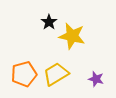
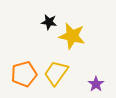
black star: rotated 28 degrees counterclockwise
yellow trapezoid: moved 1 px up; rotated 24 degrees counterclockwise
purple star: moved 5 px down; rotated 21 degrees clockwise
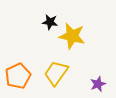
black star: moved 1 px right
orange pentagon: moved 6 px left, 2 px down; rotated 10 degrees counterclockwise
purple star: moved 2 px right; rotated 14 degrees clockwise
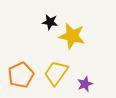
orange pentagon: moved 3 px right, 1 px up
purple star: moved 13 px left
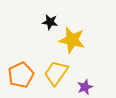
yellow star: moved 4 px down
purple star: moved 3 px down
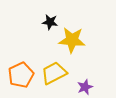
yellow star: rotated 8 degrees counterclockwise
yellow trapezoid: moved 2 px left; rotated 28 degrees clockwise
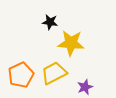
yellow star: moved 1 px left, 3 px down
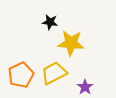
purple star: rotated 14 degrees counterclockwise
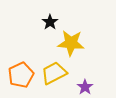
black star: rotated 28 degrees clockwise
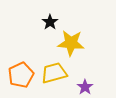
yellow trapezoid: rotated 12 degrees clockwise
